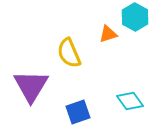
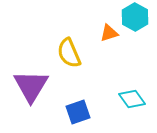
orange triangle: moved 1 px right, 1 px up
cyan diamond: moved 2 px right, 2 px up
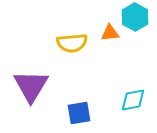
orange triangle: moved 1 px right; rotated 12 degrees clockwise
yellow semicircle: moved 3 px right, 10 px up; rotated 72 degrees counterclockwise
cyan diamond: moved 1 px right, 1 px down; rotated 64 degrees counterclockwise
blue square: moved 1 px right, 1 px down; rotated 10 degrees clockwise
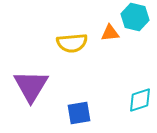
cyan hexagon: rotated 16 degrees counterclockwise
cyan diamond: moved 7 px right; rotated 8 degrees counterclockwise
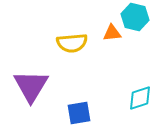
orange triangle: moved 2 px right
cyan diamond: moved 2 px up
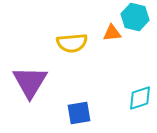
purple triangle: moved 1 px left, 4 px up
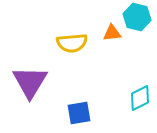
cyan hexagon: moved 2 px right
cyan diamond: rotated 8 degrees counterclockwise
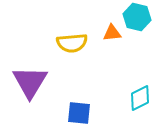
blue square: rotated 15 degrees clockwise
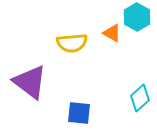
cyan hexagon: rotated 16 degrees clockwise
orange triangle: rotated 36 degrees clockwise
purple triangle: rotated 24 degrees counterclockwise
cyan diamond: rotated 16 degrees counterclockwise
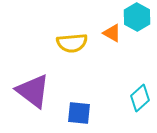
purple triangle: moved 3 px right, 9 px down
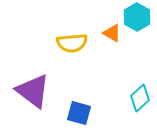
blue square: rotated 10 degrees clockwise
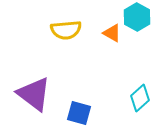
yellow semicircle: moved 6 px left, 13 px up
purple triangle: moved 1 px right, 3 px down
